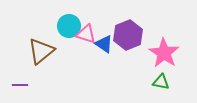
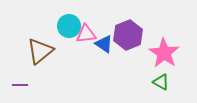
pink triangle: rotated 25 degrees counterclockwise
brown triangle: moved 1 px left
green triangle: rotated 18 degrees clockwise
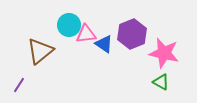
cyan circle: moved 1 px up
purple hexagon: moved 4 px right, 1 px up
pink star: rotated 20 degrees counterclockwise
purple line: moved 1 px left; rotated 56 degrees counterclockwise
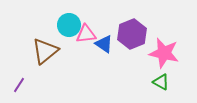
brown triangle: moved 5 px right
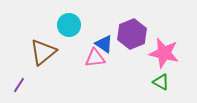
pink triangle: moved 9 px right, 24 px down
brown triangle: moved 2 px left, 1 px down
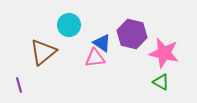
purple hexagon: rotated 24 degrees counterclockwise
blue triangle: moved 2 px left, 1 px up
purple line: rotated 49 degrees counterclockwise
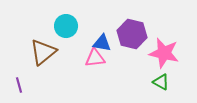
cyan circle: moved 3 px left, 1 px down
blue triangle: rotated 24 degrees counterclockwise
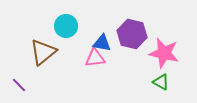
purple line: rotated 28 degrees counterclockwise
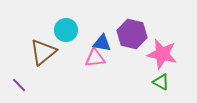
cyan circle: moved 4 px down
pink star: moved 2 px left, 1 px down
